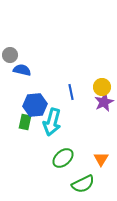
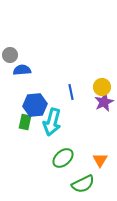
blue semicircle: rotated 18 degrees counterclockwise
orange triangle: moved 1 px left, 1 px down
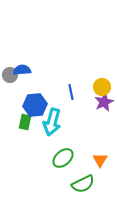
gray circle: moved 20 px down
